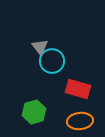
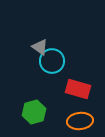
gray triangle: rotated 18 degrees counterclockwise
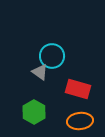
gray triangle: moved 25 px down
cyan circle: moved 5 px up
green hexagon: rotated 15 degrees counterclockwise
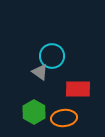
red rectangle: rotated 15 degrees counterclockwise
orange ellipse: moved 16 px left, 3 px up
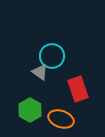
red rectangle: rotated 70 degrees clockwise
green hexagon: moved 4 px left, 2 px up
orange ellipse: moved 3 px left, 1 px down; rotated 25 degrees clockwise
